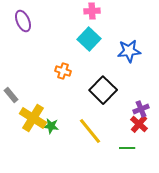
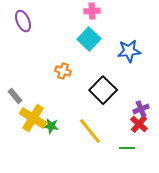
gray rectangle: moved 4 px right, 1 px down
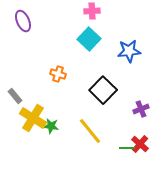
orange cross: moved 5 px left, 3 px down
red cross: moved 1 px right, 20 px down
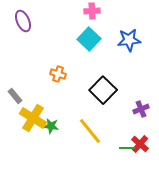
blue star: moved 11 px up
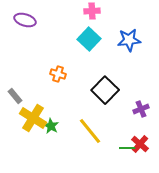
purple ellipse: moved 2 px right, 1 px up; rotated 50 degrees counterclockwise
black square: moved 2 px right
green star: rotated 21 degrees clockwise
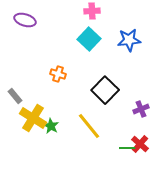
yellow line: moved 1 px left, 5 px up
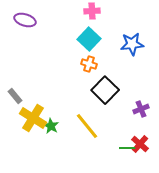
blue star: moved 3 px right, 4 px down
orange cross: moved 31 px right, 10 px up
yellow line: moved 2 px left
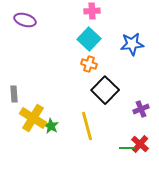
gray rectangle: moved 1 px left, 2 px up; rotated 35 degrees clockwise
yellow line: rotated 24 degrees clockwise
